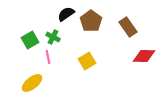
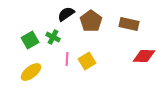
brown rectangle: moved 1 px right, 3 px up; rotated 42 degrees counterclockwise
pink line: moved 19 px right, 2 px down; rotated 16 degrees clockwise
yellow ellipse: moved 1 px left, 11 px up
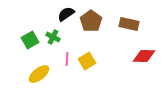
yellow ellipse: moved 8 px right, 2 px down
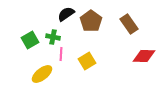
brown rectangle: rotated 42 degrees clockwise
green cross: rotated 16 degrees counterclockwise
pink line: moved 6 px left, 5 px up
yellow ellipse: moved 3 px right
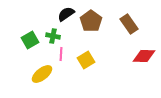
green cross: moved 1 px up
yellow square: moved 1 px left, 1 px up
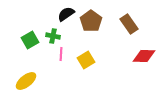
yellow ellipse: moved 16 px left, 7 px down
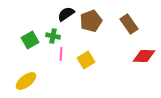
brown pentagon: rotated 15 degrees clockwise
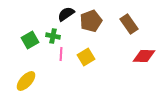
yellow square: moved 3 px up
yellow ellipse: rotated 10 degrees counterclockwise
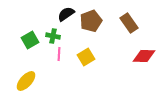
brown rectangle: moved 1 px up
pink line: moved 2 px left
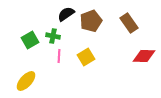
pink line: moved 2 px down
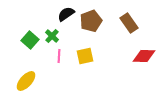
green cross: moved 1 px left; rotated 32 degrees clockwise
green square: rotated 18 degrees counterclockwise
yellow square: moved 1 px left, 1 px up; rotated 18 degrees clockwise
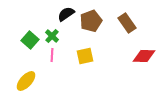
brown rectangle: moved 2 px left
pink line: moved 7 px left, 1 px up
